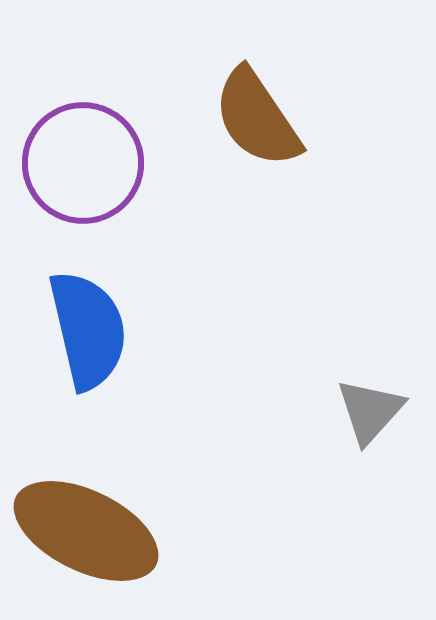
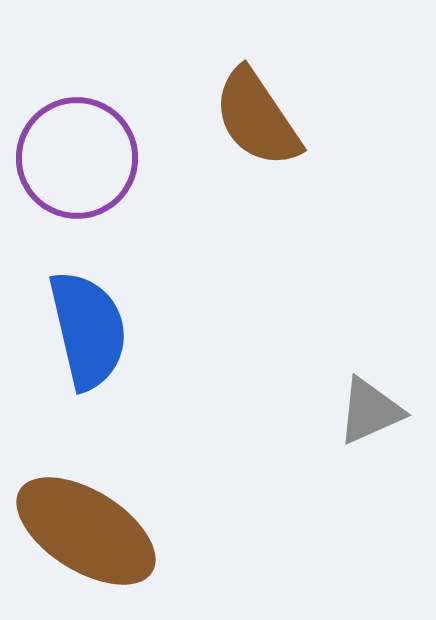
purple circle: moved 6 px left, 5 px up
gray triangle: rotated 24 degrees clockwise
brown ellipse: rotated 6 degrees clockwise
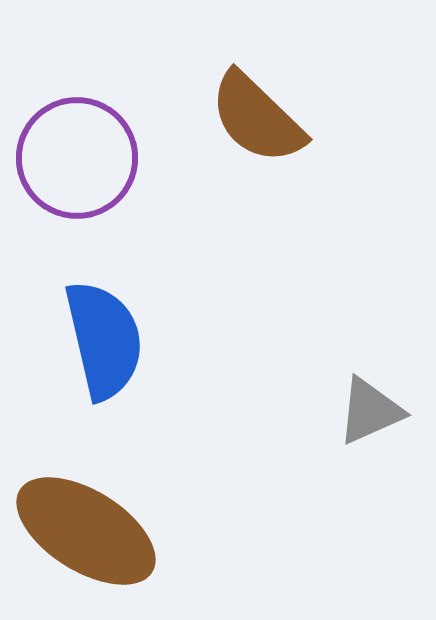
brown semicircle: rotated 12 degrees counterclockwise
blue semicircle: moved 16 px right, 10 px down
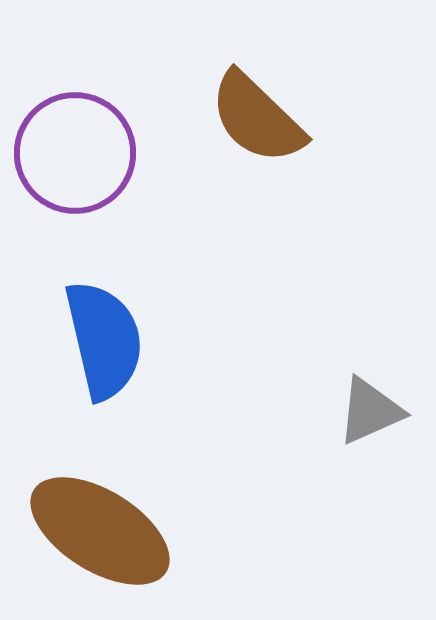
purple circle: moved 2 px left, 5 px up
brown ellipse: moved 14 px right
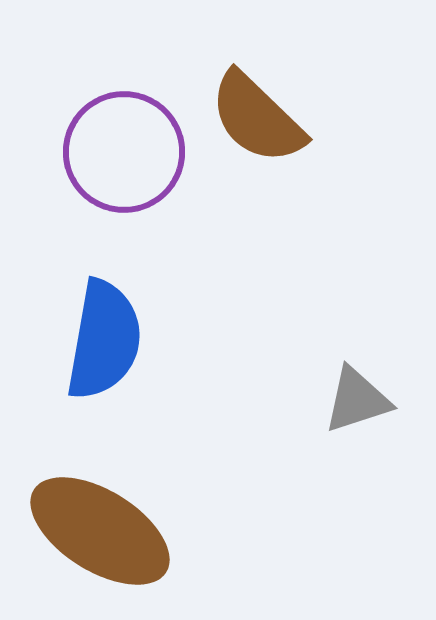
purple circle: moved 49 px right, 1 px up
blue semicircle: rotated 23 degrees clockwise
gray triangle: moved 13 px left, 11 px up; rotated 6 degrees clockwise
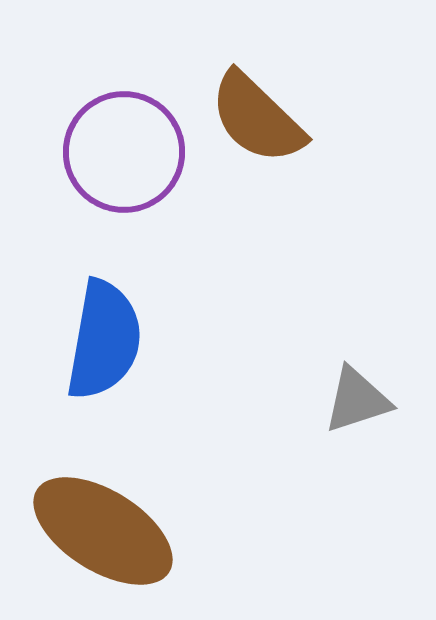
brown ellipse: moved 3 px right
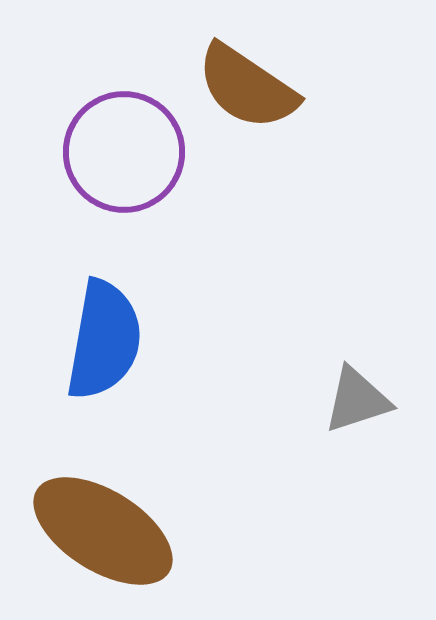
brown semicircle: moved 10 px left, 31 px up; rotated 10 degrees counterclockwise
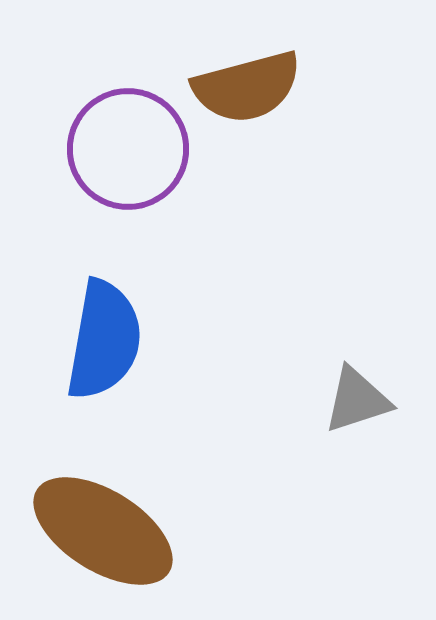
brown semicircle: rotated 49 degrees counterclockwise
purple circle: moved 4 px right, 3 px up
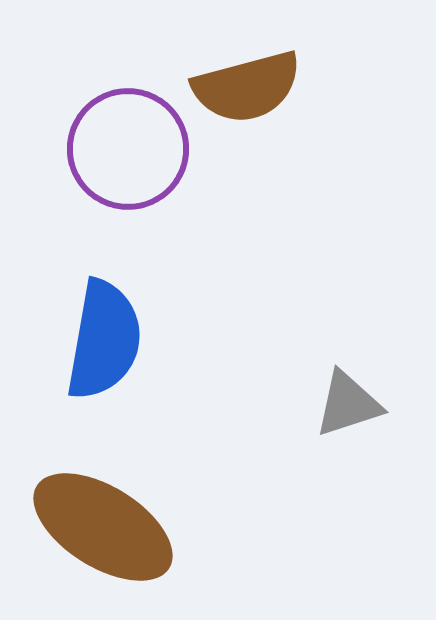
gray triangle: moved 9 px left, 4 px down
brown ellipse: moved 4 px up
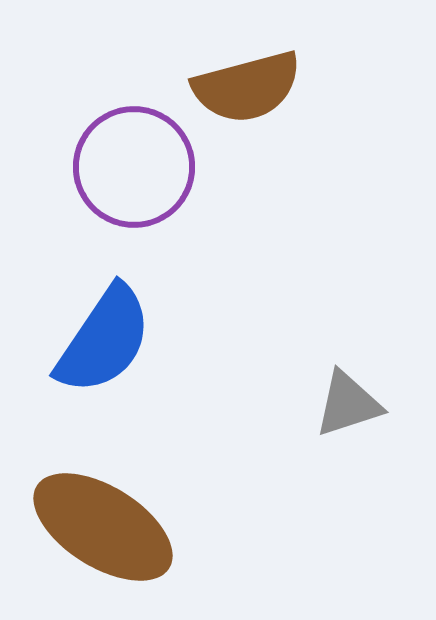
purple circle: moved 6 px right, 18 px down
blue semicircle: rotated 24 degrees clockwise
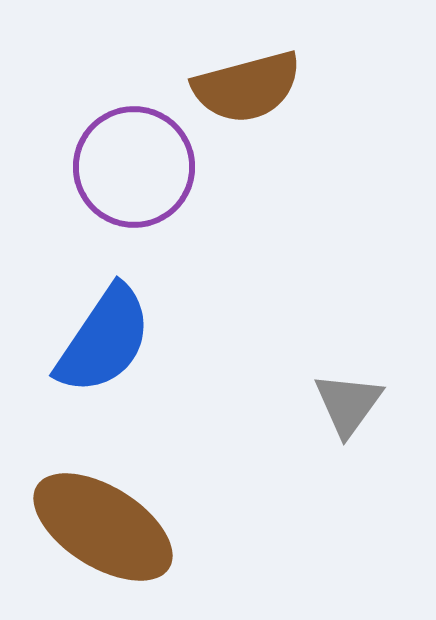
gray triangle: rotated 36 degrees counterclockwise
